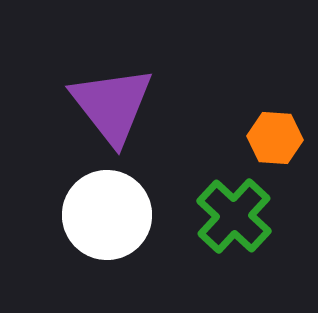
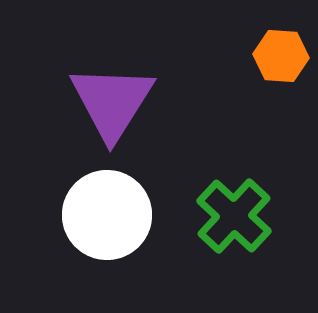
purple triangle: moved 3 px up; rotated 10 degrees clockwise
orange hexagon: moved 6 px right, 82 px up
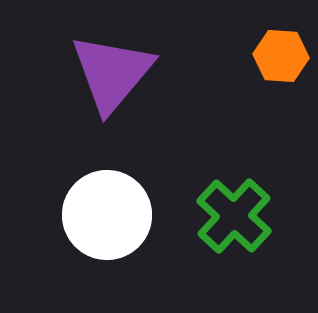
purple triangle: moved 29 px up; rotated 8 degrees clockwise
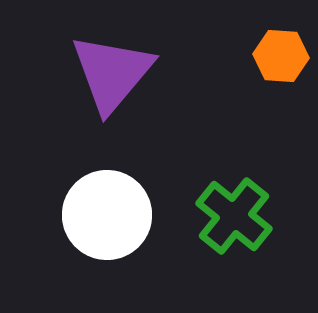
green cross: rotated 4 degrees counterclockwise
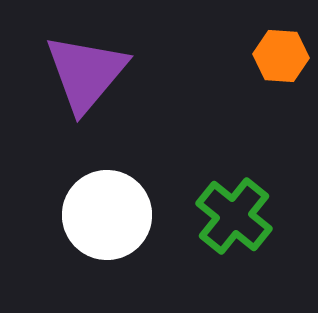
purple triangle: moved 26 px left
